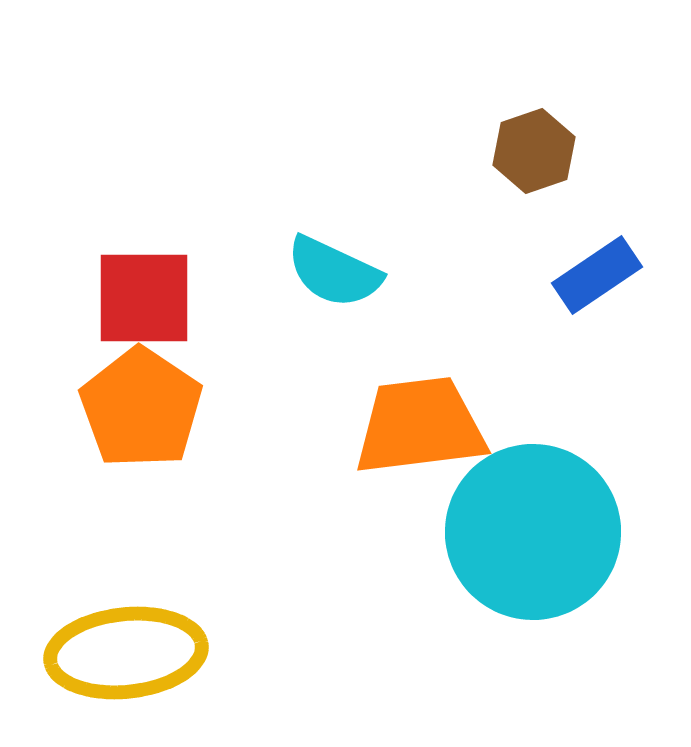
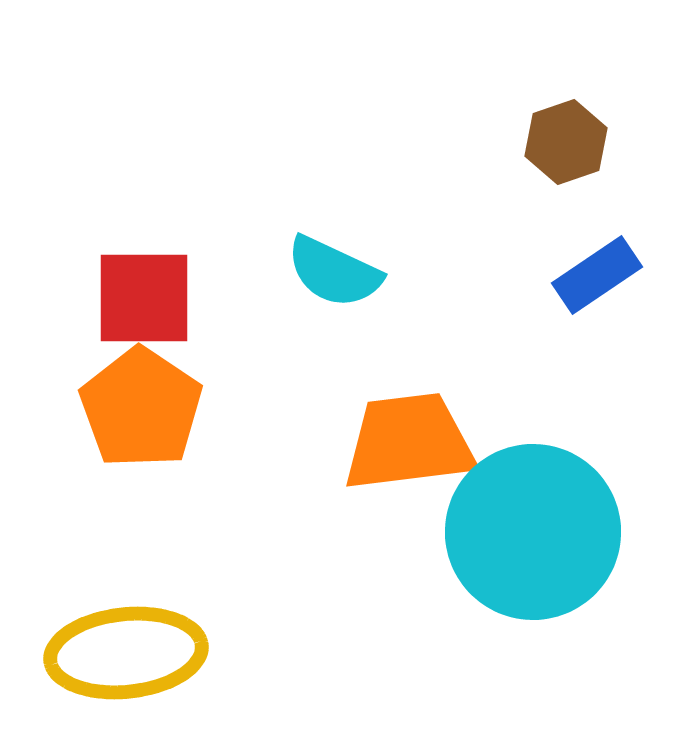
brown hexagon: moved 32 px right, 9 px up
orange trapezoid: moved 11 px left, 16 px down
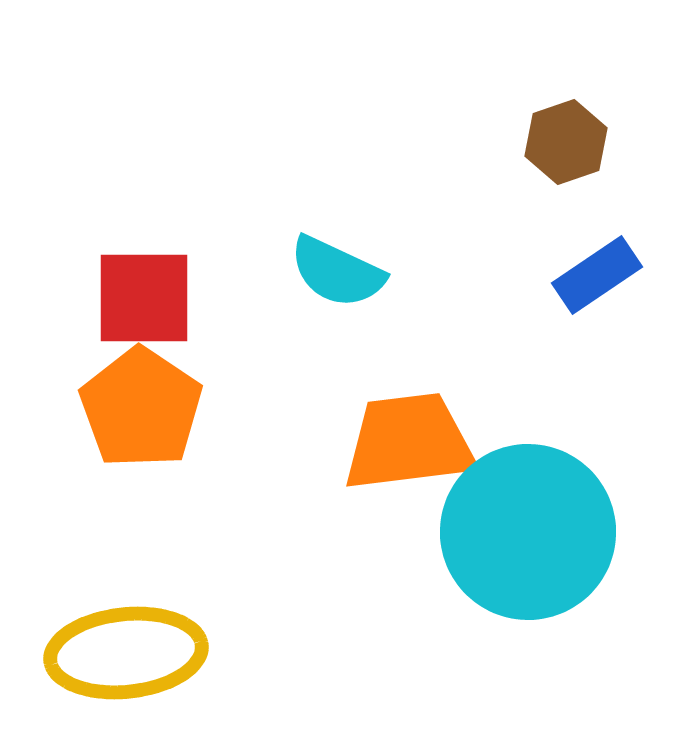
cyan semicircle: moved 3 px right
cyan circle: moved 5 px left
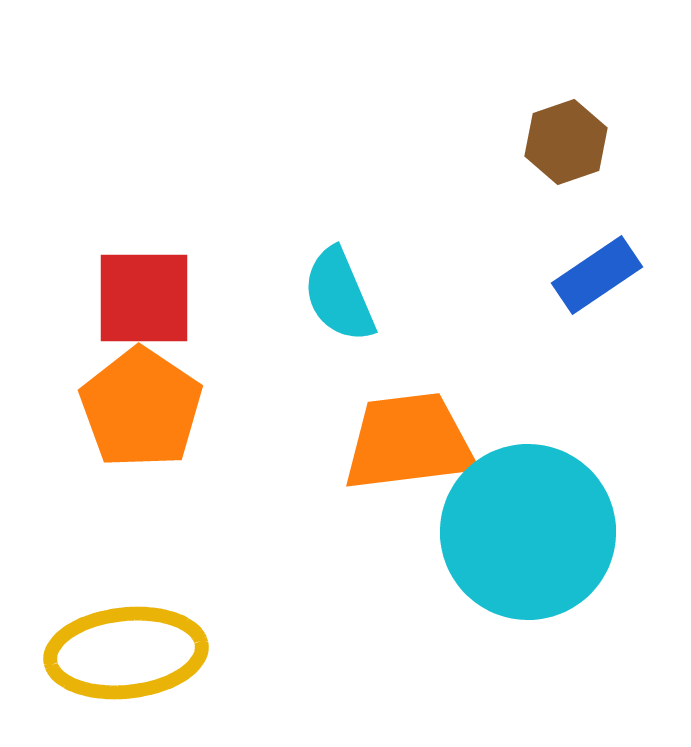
cyan semicircle: moved 2 px right, 23 px down; rotated 42 degrees clockwise
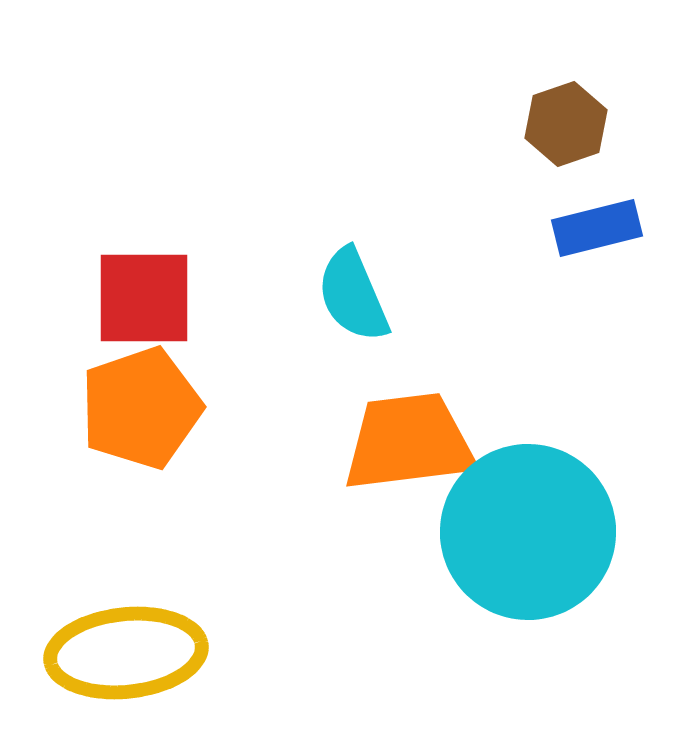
brown hexagon: moved 18 px up
blue rectangle: moved 47 px up; rotated 20 degrees clockwise
cyan semicircle: moved 14 px right
orange pentagon: rotated 19 degrees clockwise
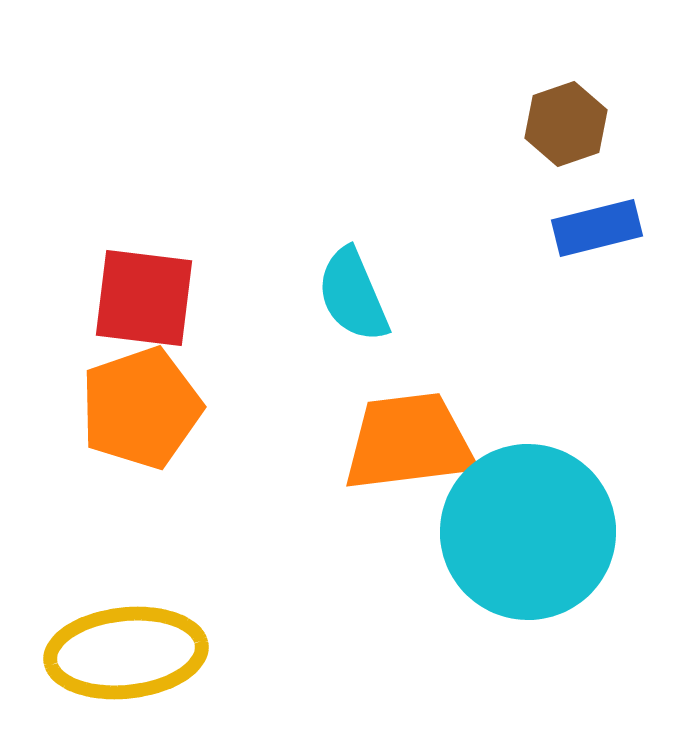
red square: rotated 7 degrees clockwise
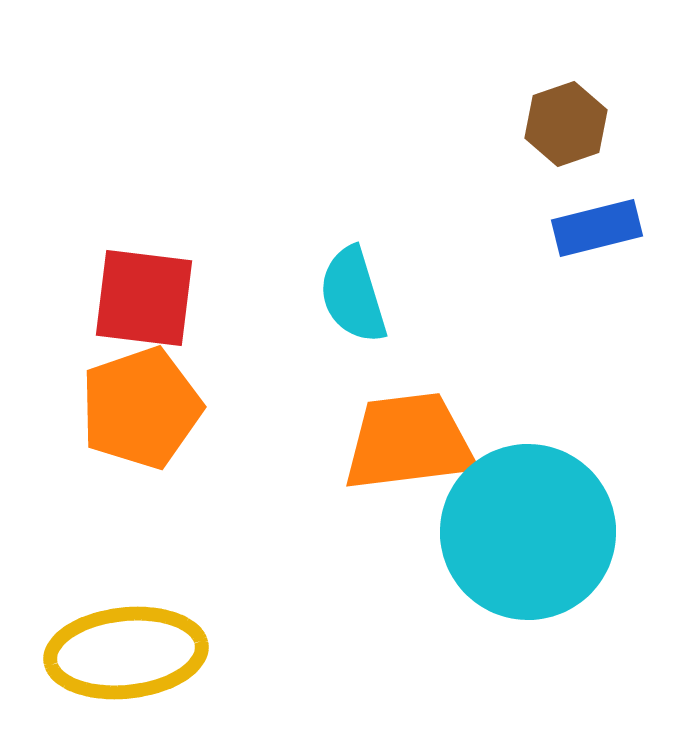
cyan semicircle: rotated 6 degrees clockwise
